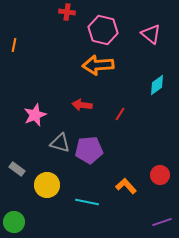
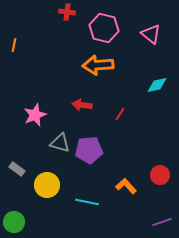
pink hexagon: moved 1 px right, 2 px up
cyan diamond: rotated 25 degrees clockwise
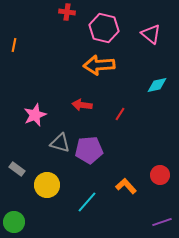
orange arrow: moved 1 px right
cyan line: rotated 60 degrees counterclockwise
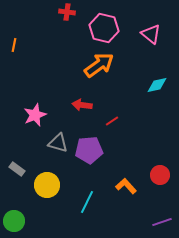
orange arrow: rotated 148 degrees clockwise
red line: moved 8 px left, 7 px down; rotated 24 degrees clockwise
gray triangle: moved 2 px left
cyan line: rotated 15 degrees counterclockwise
green circle: moved 1 px up
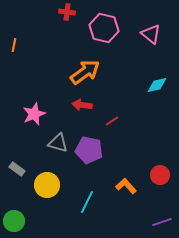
orange arrow: moved 14 px left, 7 px down
pink star: moved 1 px left, 1 px up
purple pentagon: rotated 16 degrees clockwise
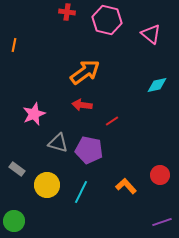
pink hexagon: moved 3 px right, 8 px up
cyan line: moved 6 px left, 10 px up
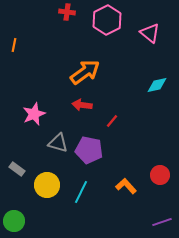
pink hexagon: rotated 20 degrees clockwise
pink triangle: moved 1 px left, 1 px up
red line: rotated 16 degrees counterclockwise
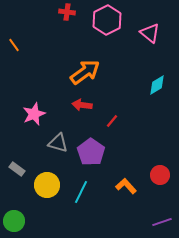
orange line: rotated 48 degrees counterclockwise
cyan diamond: rotated 20 degrees counterclockwise
purple pentagon: moved 2 px right, 2 px down; rotated 24 degrees clockwise
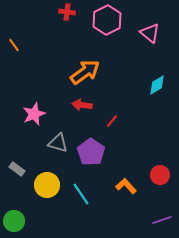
cyan line: moved 2 px down; rotated 60 degrees counterclockwise
purple line: moved 2 px up
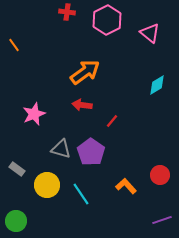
gray triangle: moved 3 px right, 6 px down
green circle: moved 2 px right
